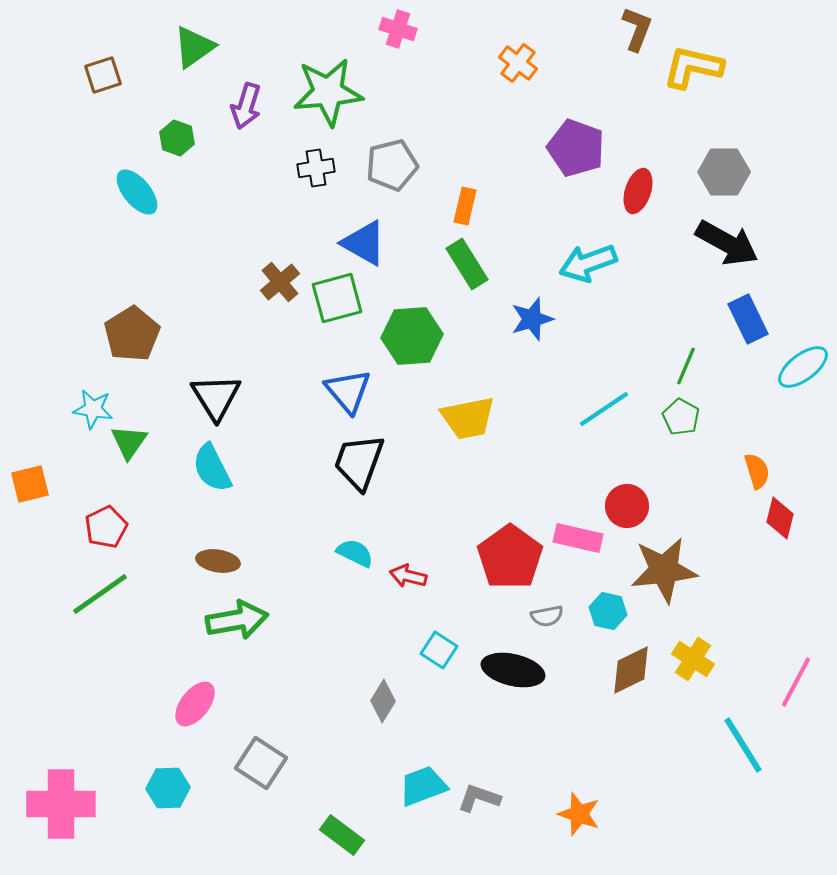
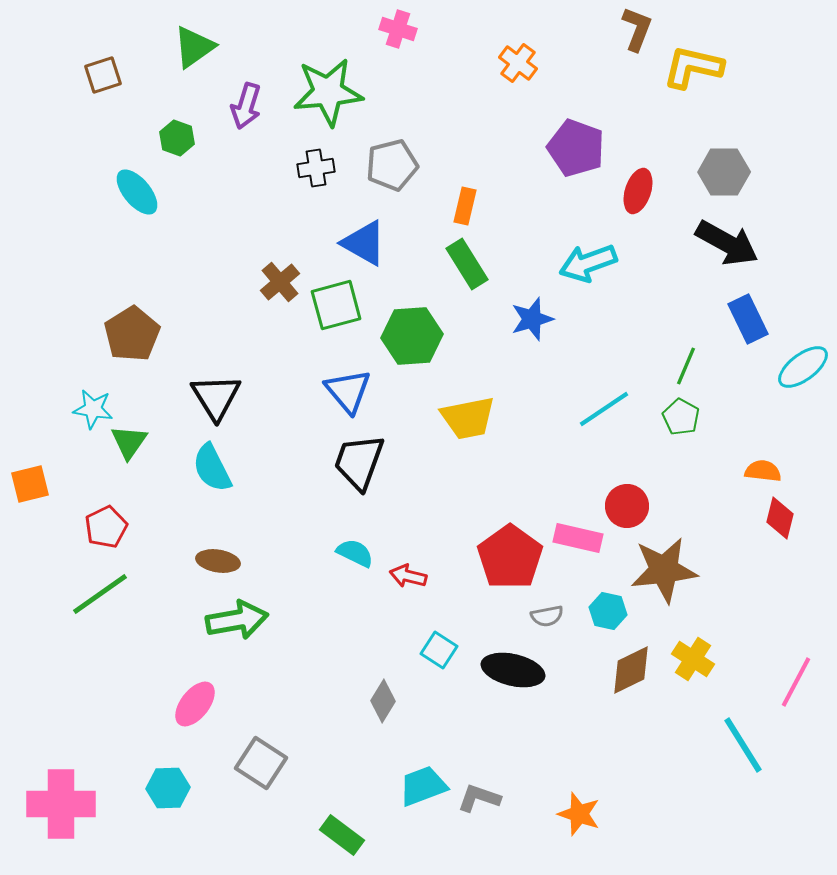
green square at (337, 298): moved 1 px left, 7 px down
orange semicircle at (757, 471): moved 6 px right; rotated 66 degrees counterclockwise
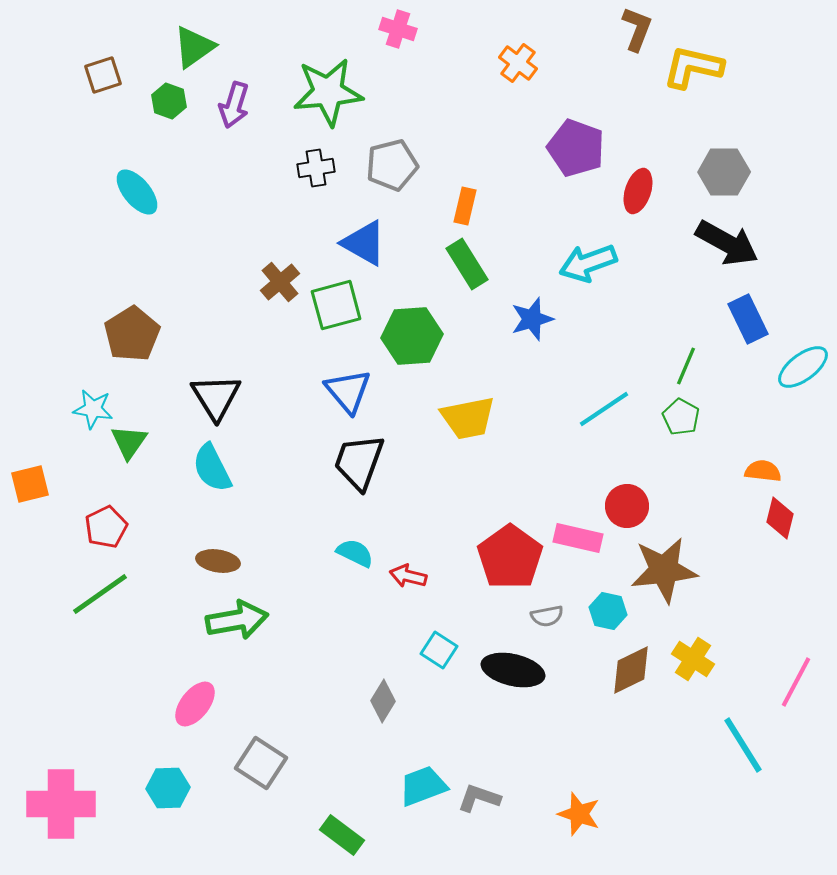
purple arrow at (246, 106): moved 12 px left, 1 px up
green hexagon at (177, 138): moved 8 px left, 37 px up
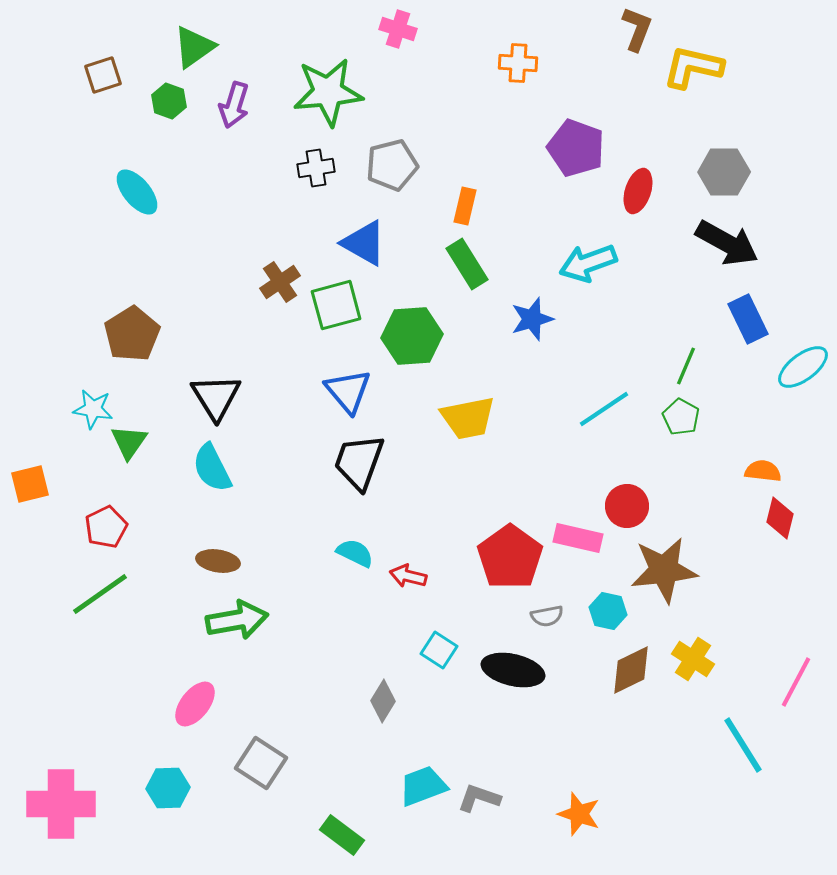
orange cross at (518, 63): rotated 33 degrees counterclockwise
brown cross at (280, 282): rotated 6 degrees clockwise
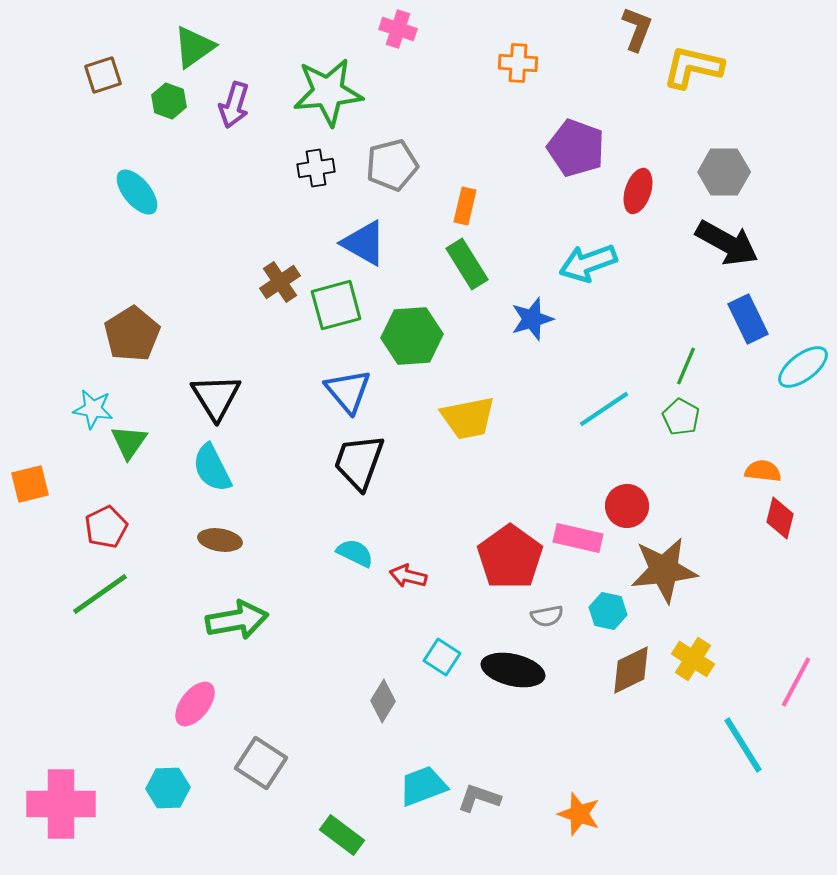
brown ellipse at (218, 561): moved 2 px right, 21 px up
cyan square at (439, 650): moved 3 px right, 7 px down
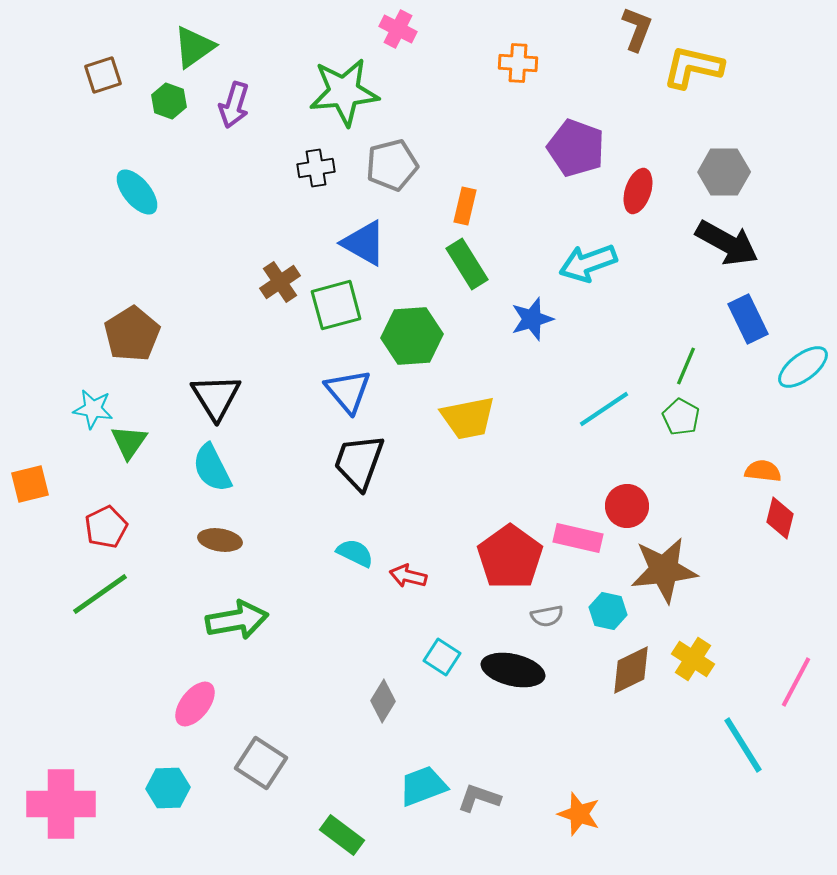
pink cross at (398, 29): rotated 9 degrees clockwise
green star at (328, 92): moved 16 px right
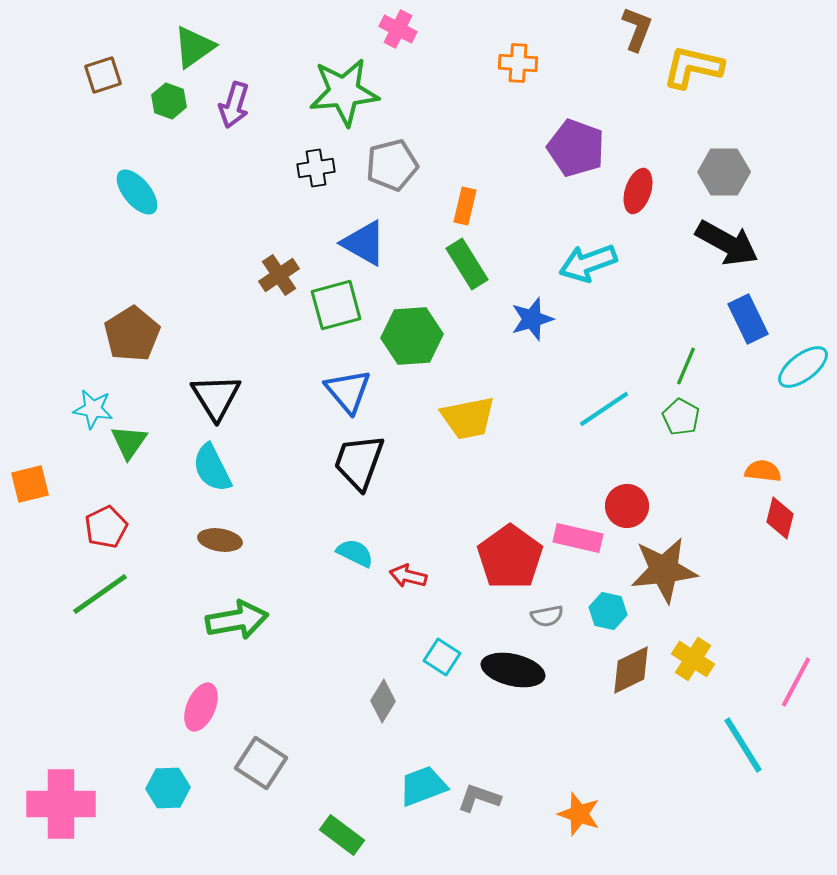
brown cross at (280, 282): moved 1 px left, 7 px up
pink ellipse at (195, 704): moved 6 px right, 3 px down; rotated 15 degrees counterclockwise
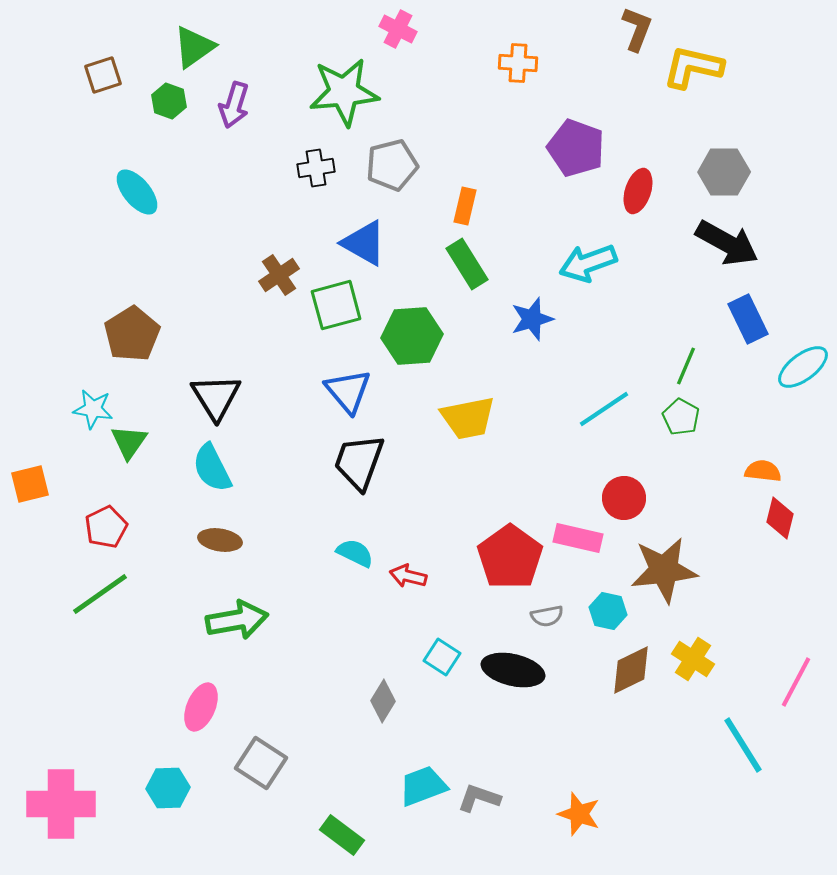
red circle at (627, 506): moved 3 px left, 8 px up
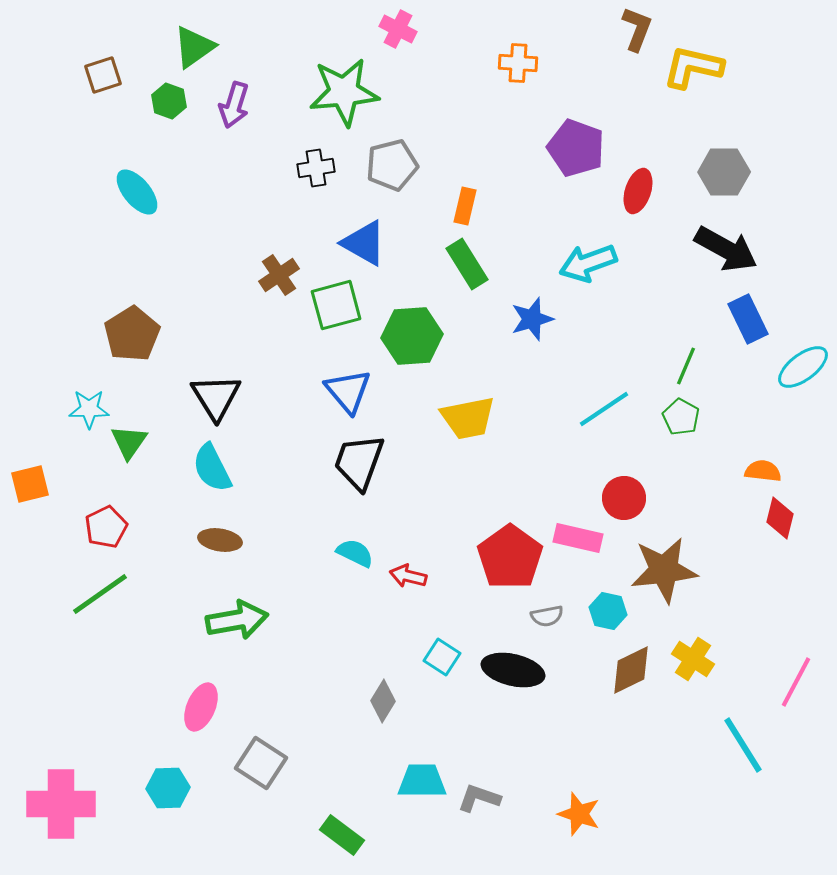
black arrow at (727, 243): moved 1 px left, 6 px down
cyan star at (93, 409): moved 4 px left; rotated 9 degrees counterclockwise
cyan trapezoid at (423, 786): moved 1 px left, 5 px up; rotated 21 degrees clockwise
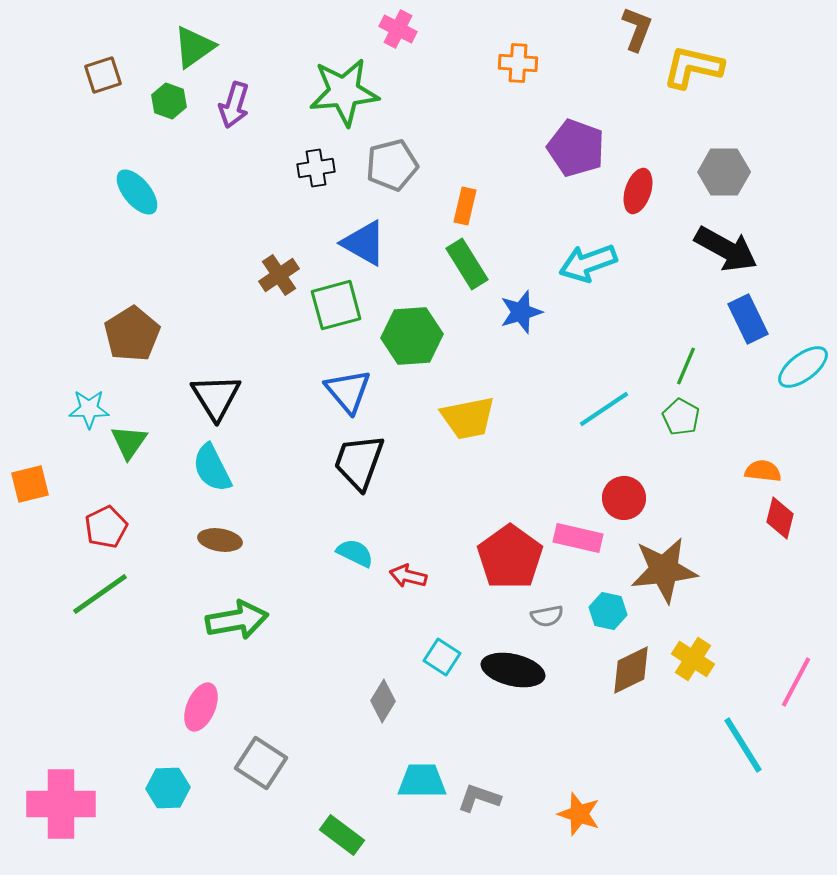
blue star at (532, 319): moved 11 px left, 7 px up
